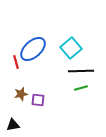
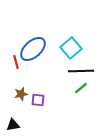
green line: rotated 24 degrees counterclockwise
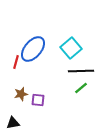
blue ellipse: rotated 8 degrees counterclockwise
red line: rotated 32 degrees clockwise
black triangle: moved 2 px up
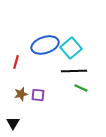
blue ellipse: moved 12 px right, 4 px up; rotated 32 degrees clockwise
black line: moved 7 px left
green line: rotated 64 degrees clockwise
purple square: moved 5 px up
black triangle: rotated 48 degrees counterclockwise
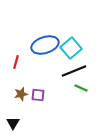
black line: rotated 20 degrees counterclockwise
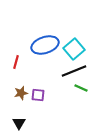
cyan square: moved 3 px right, 1 px down
brown star: moved 1 px up
black triangle: moved 6 px right
